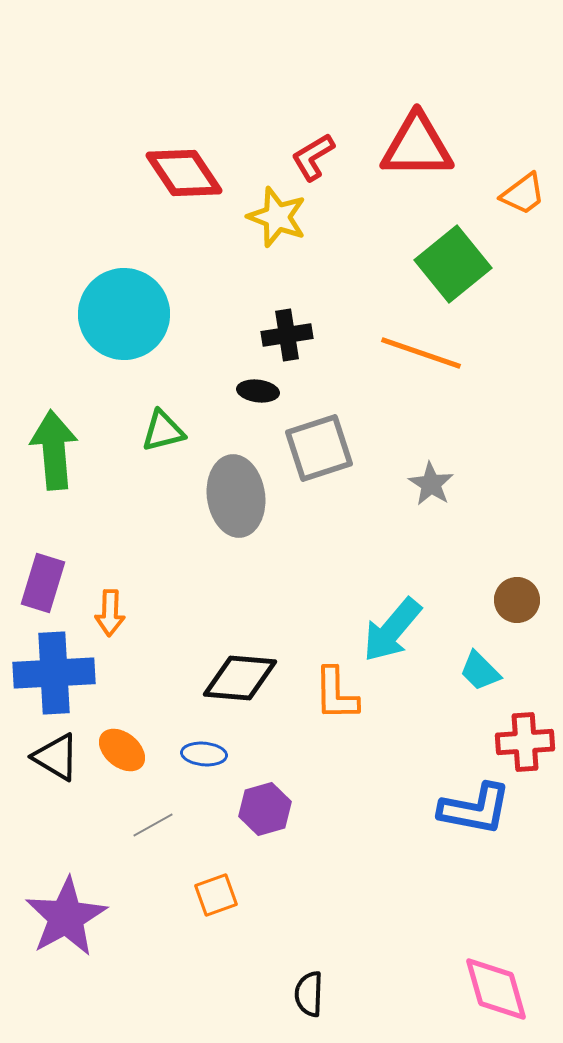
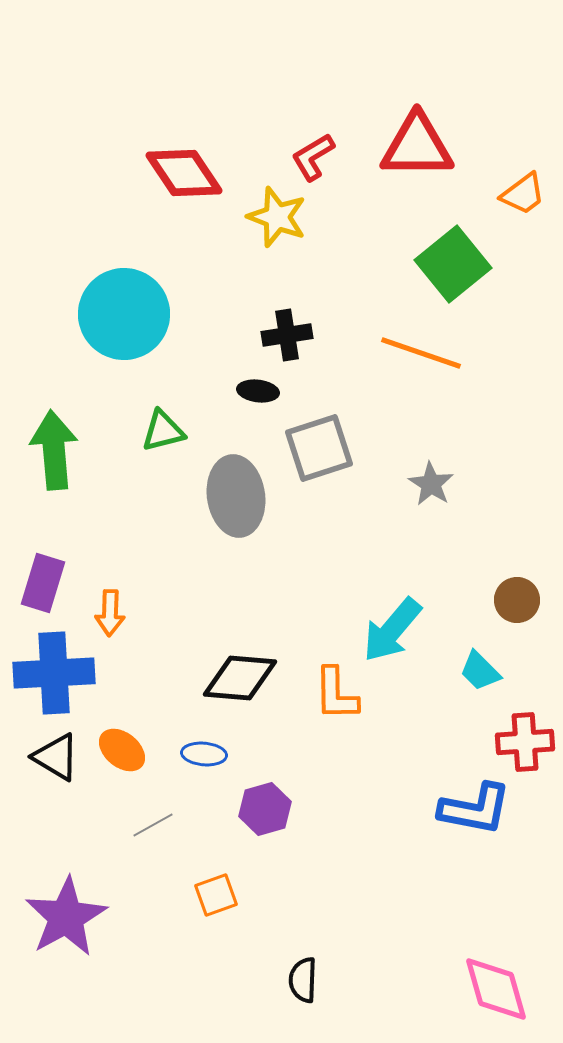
black semicircle: moved 6 px left, 14 px up
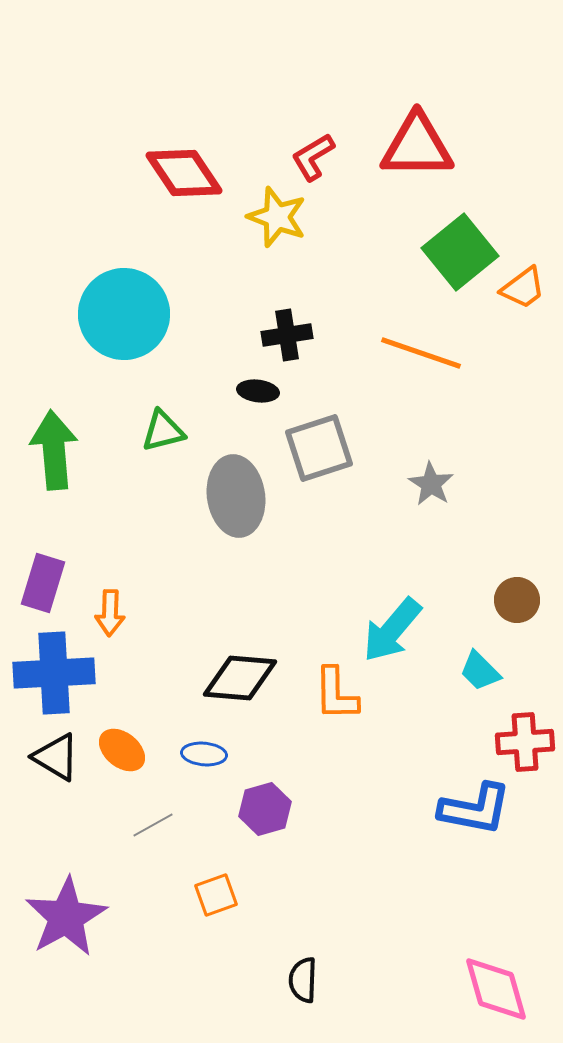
orange trapezoid: moved 94 px down
green square: moved 7 px right, 12 px up
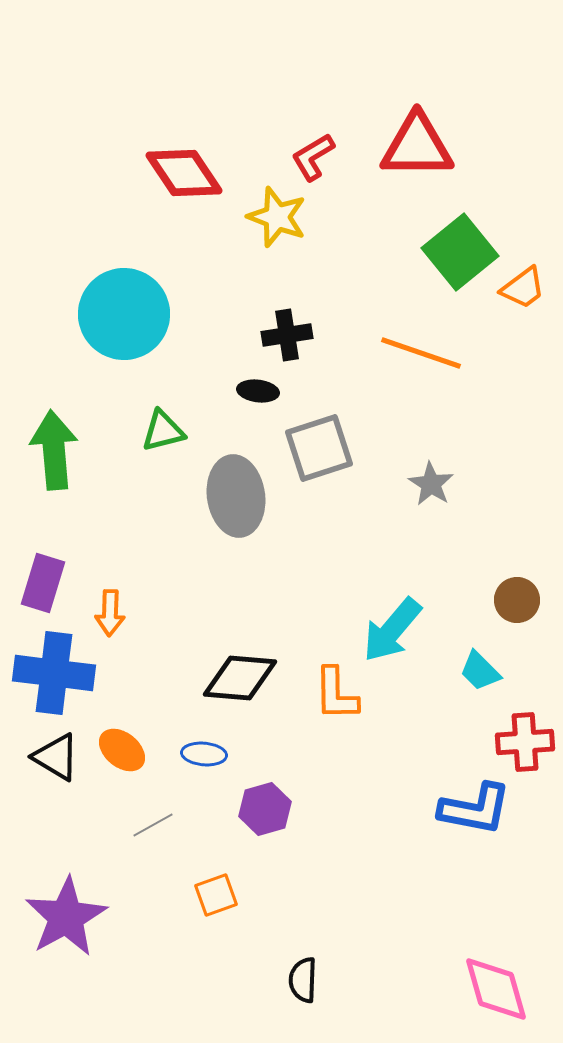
blue cross: rotated 10 degrees clockwise
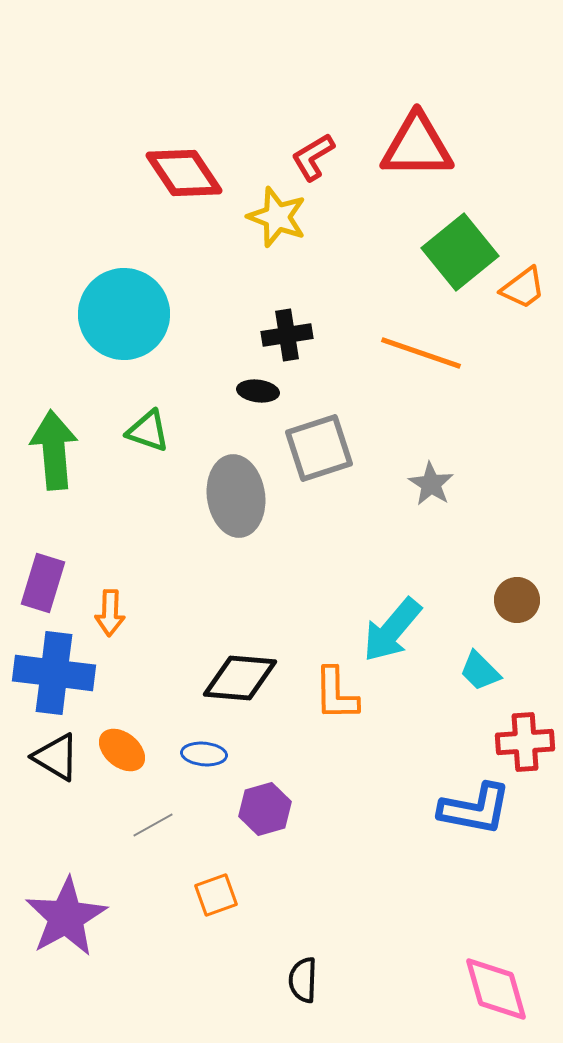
green triangle: moved 15 px left; rotated 33 degrees clockwise
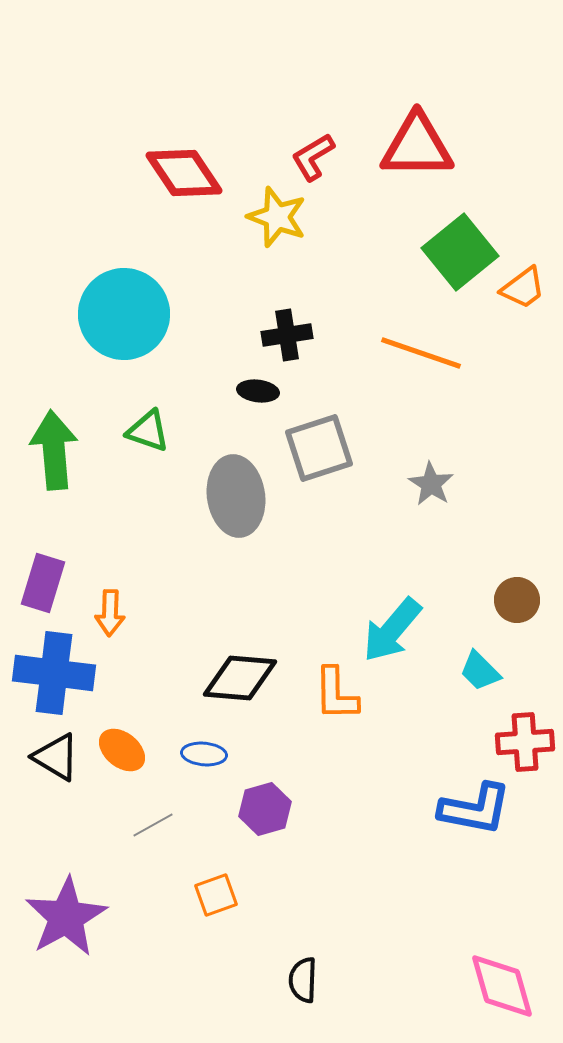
pink diamond: moved 6 px right, 3 px up
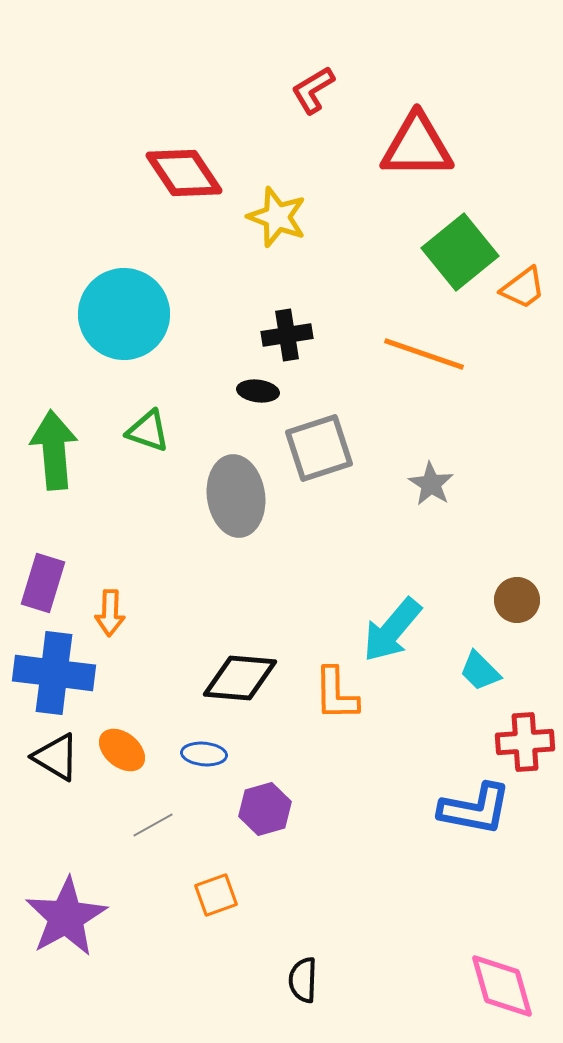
red L-shape: moved 67 px up
orange line: moved 3 px right, 1 px down
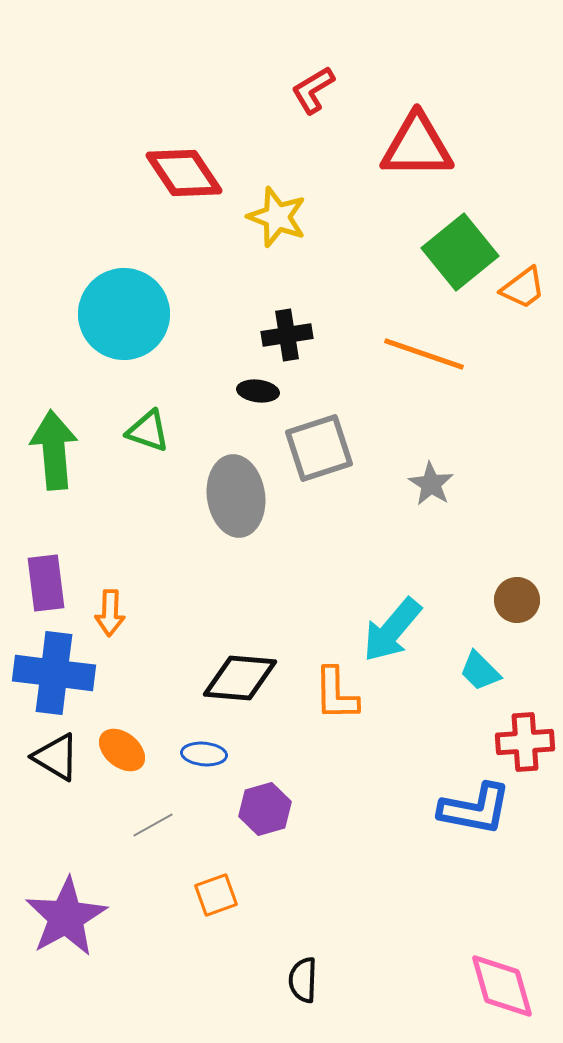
purple rectangle: moved 3 px right; rotated 24 degrees counterclockwise
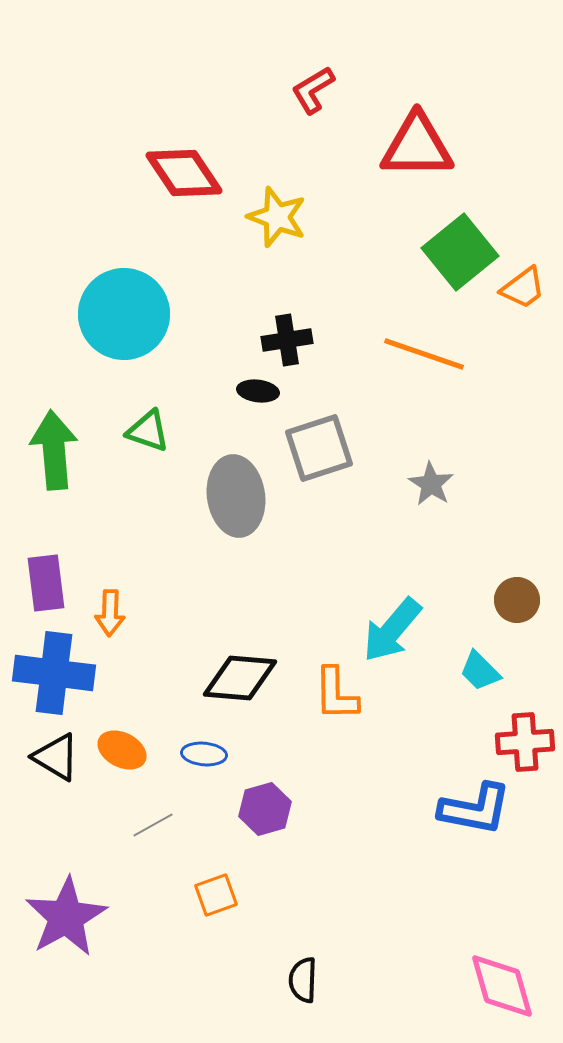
black cross: moved 5 px down
orange ellipse: rotated 12 degrees counterclockwise
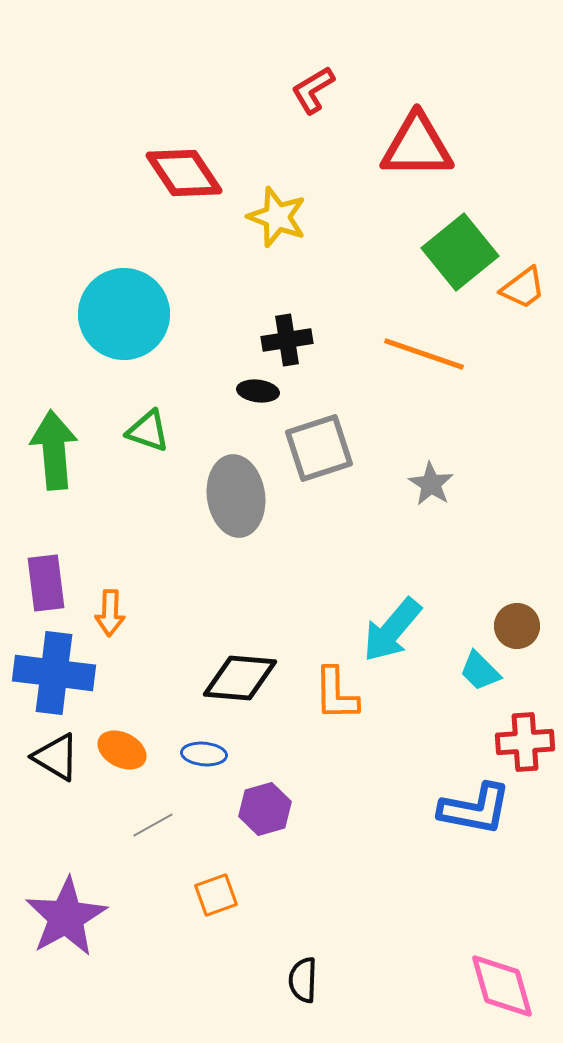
brown circle: moved 26 px down
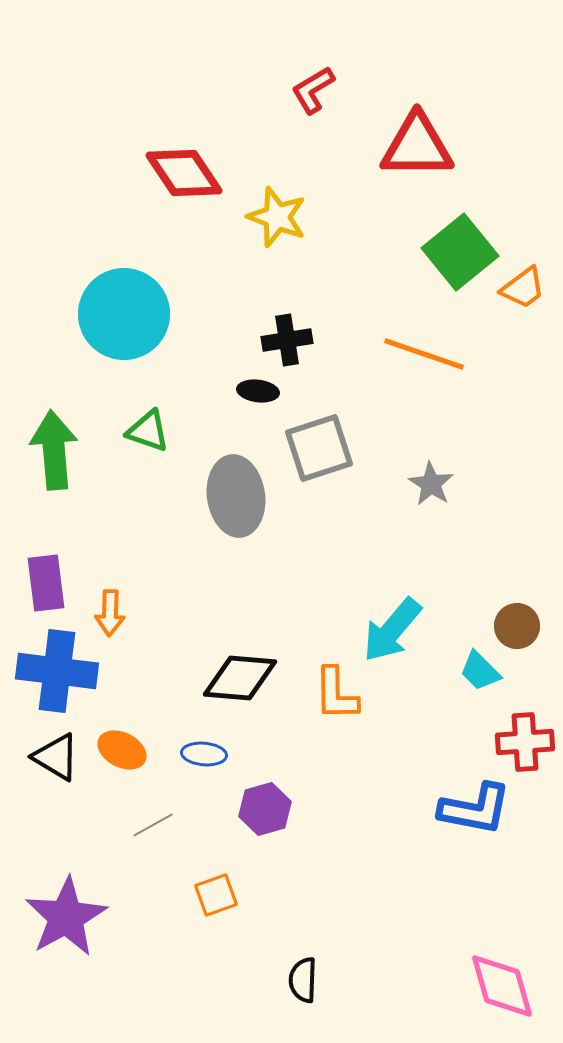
blue cross: moved 3 px right, 2 px up
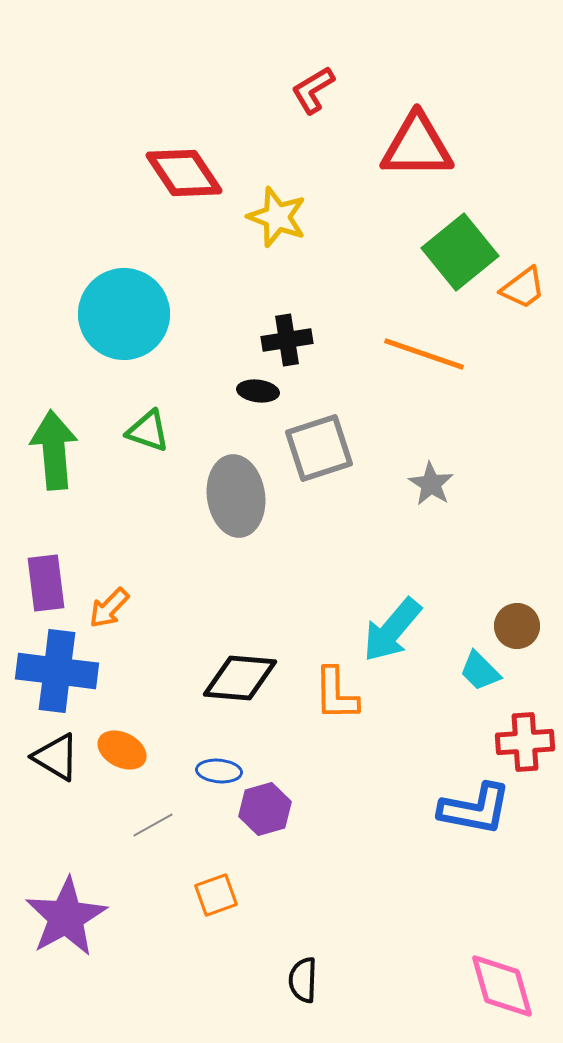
orange arrow: moved 1 px left, 5 px up; rotated 42 degrees clockwise
blue ellipse: moved 15 px right, 17 px down
